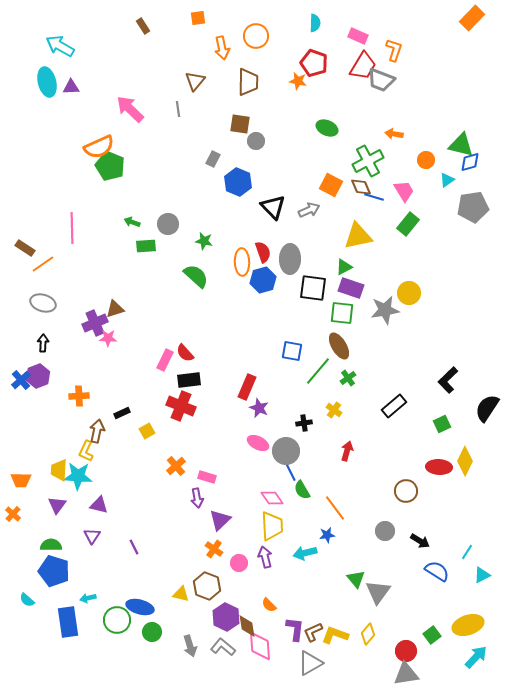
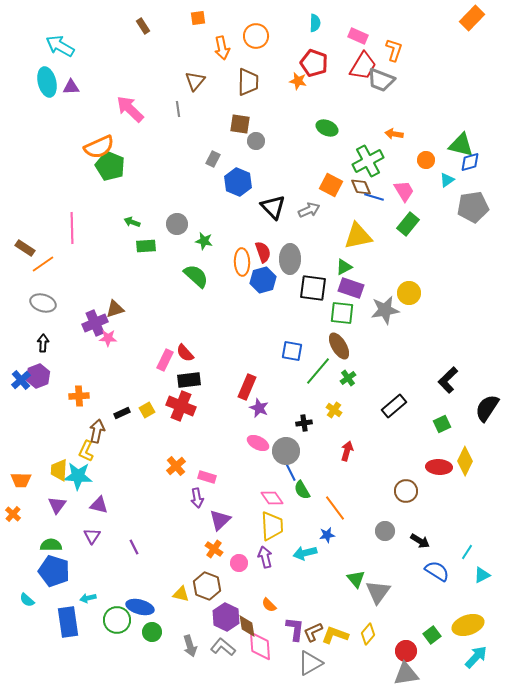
gray circle at (168, 224): moved 9 px right
yellow square at (147, 431): moved 21 px up
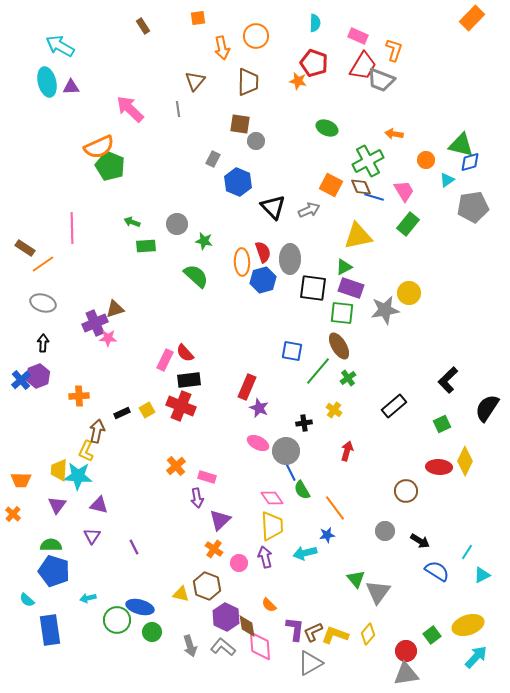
blue rectangle at (68, 622): moved 18 px left, 8 px down
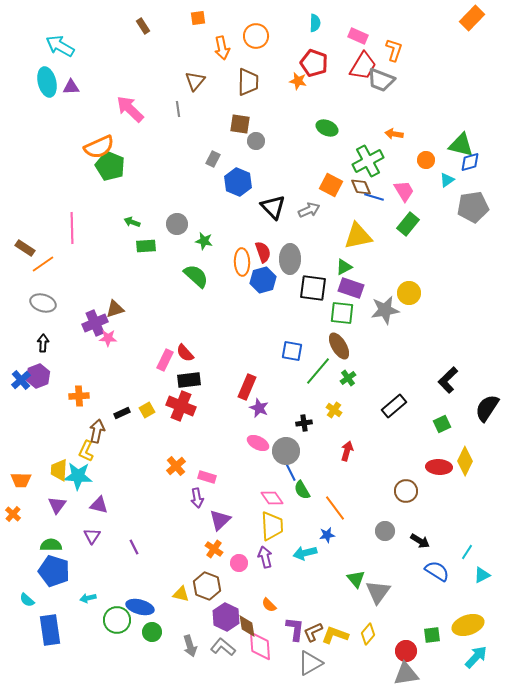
green square at (432, 635): rotated 30 degrees clockwise
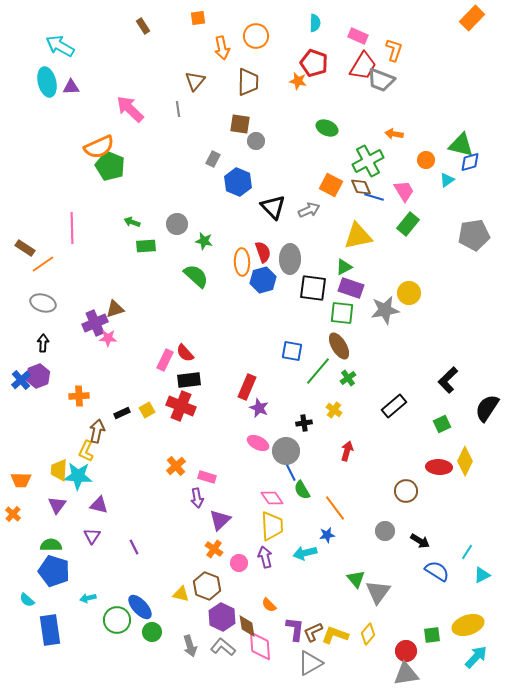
gray pentagon at (473, 207): moved 1 px right, 28 px down
blue ellipse at (140, 607): rotated 32 degrees clockwise
purple hexagon at (226, 617): moved 4 px left
